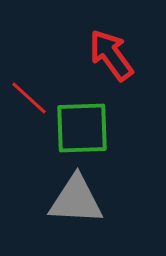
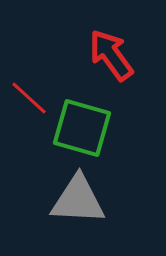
green square: rotated 18 degrees clockwise
gray triangle: moved 2 px right
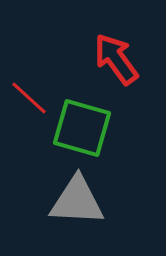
red arrow: moved 5 px right, 4 px down
gray triangle: moved 1 px left, 1 px down
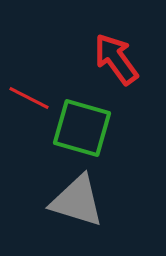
red line: rotated 15 degrees counterclockwise
gray triangle: rotated 14 degrees clockwise
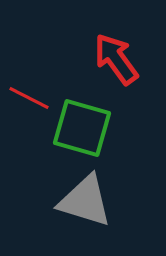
gray triangle: moved 8 px right
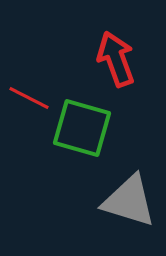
red arrow: rotated 16 degrees clockwise
gray triangle: moved 44 px right
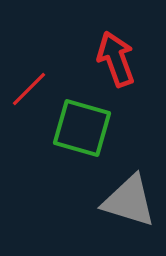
red line: moved 9 px up; rotated 72 degrees counterclockwise
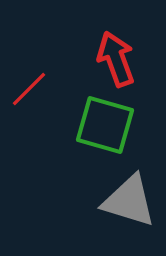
green square: moved 23 px right, 3 px up
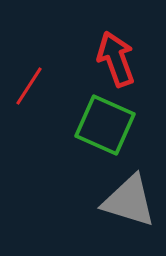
red line: moved 3 px up; rotated 12 degrees counterclockwise
green square: rotated 8 degrees clockwise
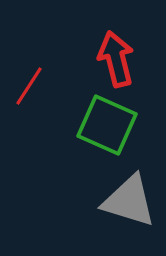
red arrow: rotated 6 degrees clockwise
green square: moved 2 px right
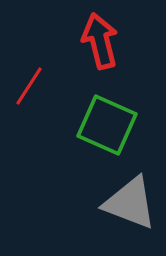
red arrow: moved 16 px left, 18 px up
gray triangle: moved 1 px right, 2 px down; rotated 4 degrees clockwise
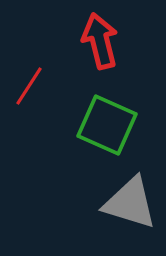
gray triangle: rotated 4 degrees counterclockwise
